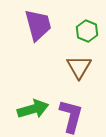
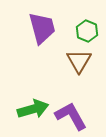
purple trapezoid: moved 4 px right, 3 px down
brown triangle: moved 6 px up
purple L-shape: rotated 44 degrees counterclockwise
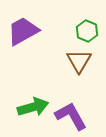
purple trapezoid: moved 19 px left, 3 px down; rotated 104 degrees counterclockwise
green arrow: moved 2 px up
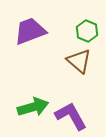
purple trapezoid: moved 7 px right; rotated 8 degrees clockwise
brown triangle: rotated 20 degrees counterclockwise
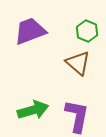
brown triangle: moved 1 px left, 2 px down
green arrow: moved 3 px down
purple L-shape: moved 6 px right; rotated 40 degrees clockwise
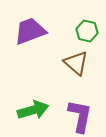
green hexagon: rotated 10 degrees counterclockwise
brown triangle: moved 2 px left
purple L-shape: moved 3 px right
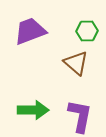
green hexagon: rotated 15 degrees counterclockwise
green arrow: rotated 16 degrees clockwise
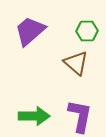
purple trapezoid: rotated 20 degrees counterclockwise
green arrow: moved 1 px right, 6 px down
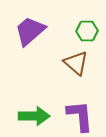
purple L-shape: rotated 16 degrees counterclockwise
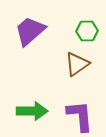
brown triangle: moved 1 px right, 1 px down; rotated 44 degrees clockwise
green arrow: moved 2 px left, 5 px up
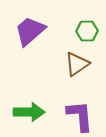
green arrow: moved 3 px left, 1 px down
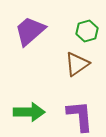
green hexagon: rotated 15 degrees counterclockwise
